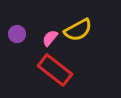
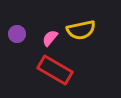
yellow semicircle: moved 3 px right; rotated 16 degrees clockwise
red rectangle: rotated 8 degrees counterclockwise
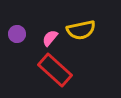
red rectangle: rotated 12 degrees clockwise
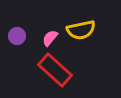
purple circle: moved 2 px down
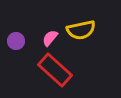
purple circle: moved 1 px left, 5 px down
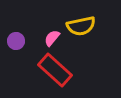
yellow semicircle: moved 4 px up
pink semicircle: moved 2 px right
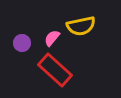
purple circle: moved 6 px right, 2 px down
